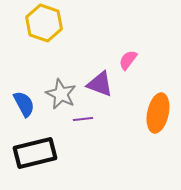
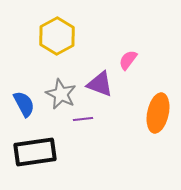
yellow hexagon: moved 13 px right, 13 px down; rotated 12 degrees clockwise
black rectangle: moved 1 px up; rotated 6 degrees clockwise
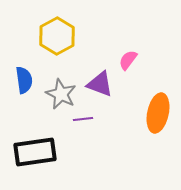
blue semicircle: moved 24 px up; rotated 20 degrees clockwise
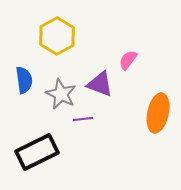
black rectangle: moved 2 px right; rotated 18 degrees counterclockwise
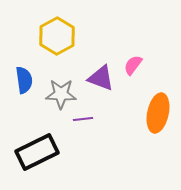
pink semicircle: moved 5 px right, 5 px down
purple triangle: moved 1 px right, 6 px up
gray star: rotated 24 degrees counterclockwise
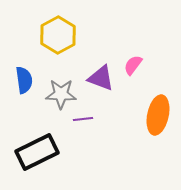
yellow hexagon: moved 1 px right, 1 px up
orange ellipse: moved 2 px down
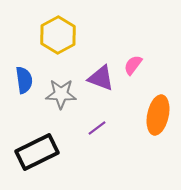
purple line: moved 14 px right, 9 px down; rotated 30 degrees counterclockwise
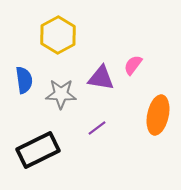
purple triangle: rotated 12 degrees counterclockwise
black rectangle: moved 1 px right, 2 px up
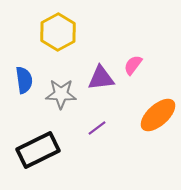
yellow hexagon: moved 3 px up
purple triangle: rotated 16 degrees counterclockwise
orange ellipse: rotated 36 degrees clockwise
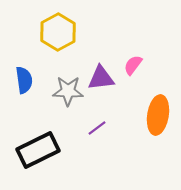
gray star: moved 7 px right, 3 px up
orange ellipse: rotated 39 degrees counterclockwise
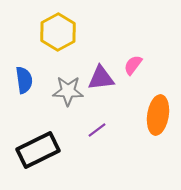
purple line: moved 2 px down
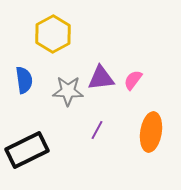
yellow hexagon: moved 5 px left, 2 px down
pink semicircle: moved 15 px down
orange ellipse: moved 7 px left, 17 px down
purple line: rotated 24 degrees counterclockwise
black rectangle: moved 11 px left
